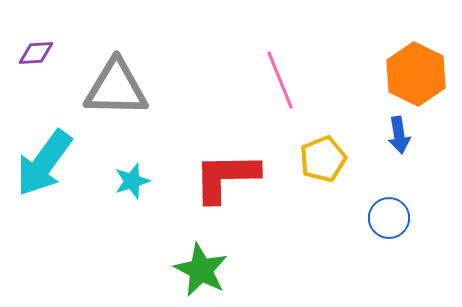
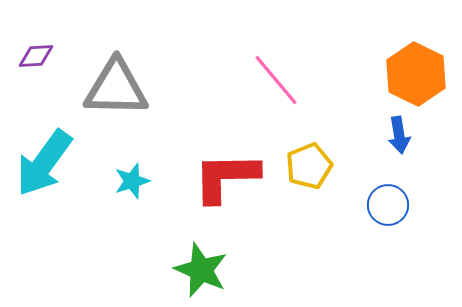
purple diamond: moved 3 px down
pink line: moved 4 px left; rotated 18 degrees counterclockwise
yellow pentagon: moved 14 px left, 7 px down
blue circle: moved 1 px left, 13 px up
green star: rotated 4 degrees counterclockwise
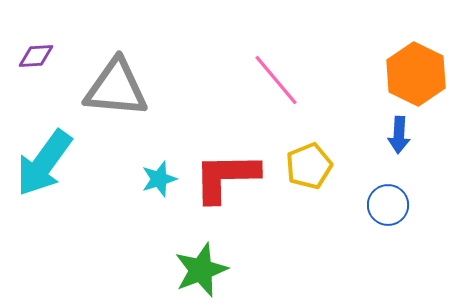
gray triangle: rotated 4 degrees clockwise
blue arrow: rotated 12 degrees clockwise
cyan star: moved 27 px right, 2 px up
green star: rotated 28 degrees clockwise
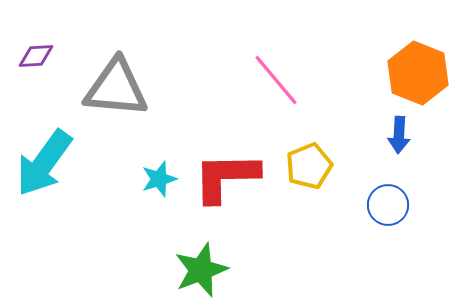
orange hexagon: moved 2 px right, 1 px up; rotated 4 degrees counterclockwise
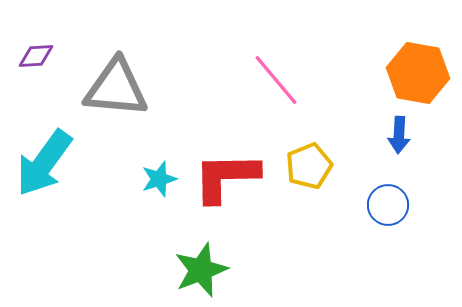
orange hexagon: rotated 12 degrees counterclockwise
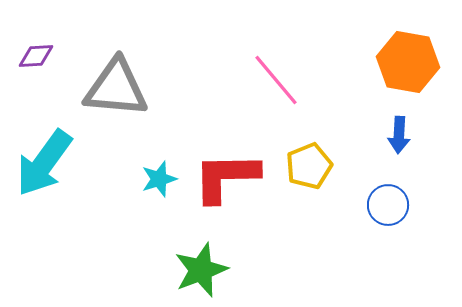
orange hexagon: moved 10 px left, 11 px up
